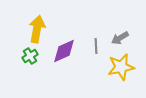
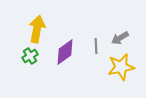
purple diamond: moved 1 px right, 1 px down; rotated 12 degrees counterclockwise
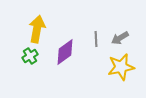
gray line: moved 7 px up
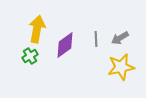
purple diamond: moved 7 px up
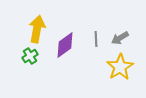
yellow star: moved 1 px left; rotated 20 degrees counterclockwise
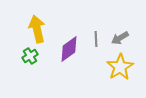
yellow arrow: rotated 24 degrees counterclockwise
purple diamond: moved 4 px right, 4 px down
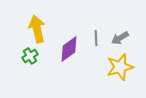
gray line: moved 1 px up
yellow star: rotated 16 degrees clockwise
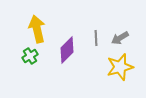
purple diamond: moved 2 px left, 1 px down; rotated 8 degrees counterclockwise
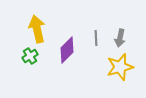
gray arrow: rotated 48 degrees counterclockwise
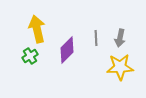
yellow star: rotated 12 degrees clockwise
